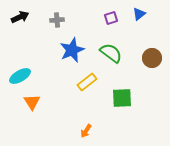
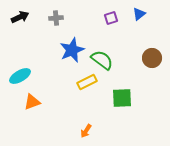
gray cross: moved 1 px left, 2 px up
green semicircle: moved 9 px left, 7 px down
yellow rectangle: rotated 12 degrees clockwise
orange triangle: rotated 42 degrees clockwise
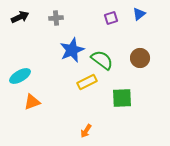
brown circle: moved 12 px left
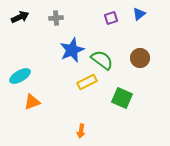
green square: rotated 25 degrees clockwise
orange arrow: moved 5 px left; rotated 24 degrees counterclockwise
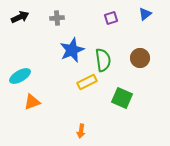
blue triangle: moved 6 px right
gray cross: moved 1 px right
green semicircle: moved 1 px right; rotated 45 degrees clockwise
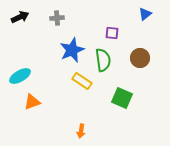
purple square: moved 1 px right, 15 px down; rotated 24 degrees clockwise
yellow rectangle: moved 5 px left, 1 px up; rotated 60 degrees clockwise
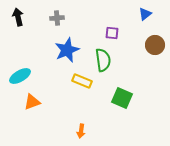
black arrow: moved 2 px left; rotated 78 degrees counterclockwise
blue star: moved 5 px left
brown circle: moved 15 px right, 13 px up
yellow rectangle: rotated 12 degrees counterclockwise
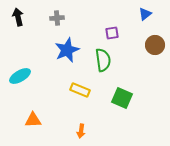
purple square: rotated 16 degrees counterclockwise
yellow rectangle: moved 2 px left, 9 px down
orange triangle: moved 1 px right, 18 px down; rotated 18 degrees clockwise
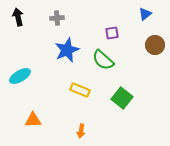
green semicircle: rotated 140 degrees clockwise
green square: rotated 15 degrees clockwise
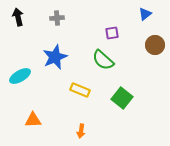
blue star: moved 12 px left, 7 px down
